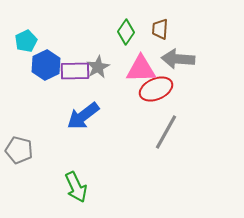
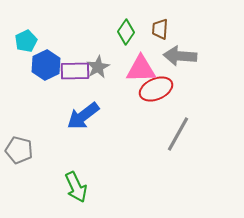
gray arrow: moved 2 px right, 3 px up
gray line: moved 12 px right, 2 px down
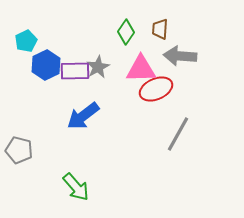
green arrow: rotated 16 degrees counterclockwise
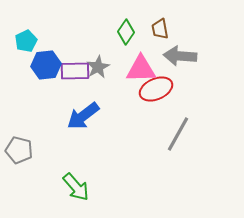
brown trapezoid: rotated 15 degrees counterclockwise
blue hexagon: rotated 20 degrees clockwise
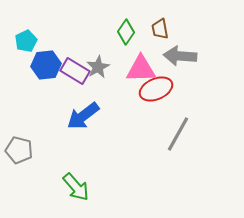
purple rectangle: rotated 32 degrees clockwise
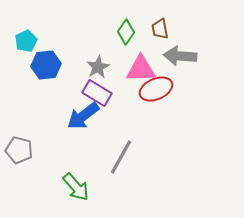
purple rectangle: moved 22 px right, 22 px down
gray line: moved 57 px left, 23 px down
